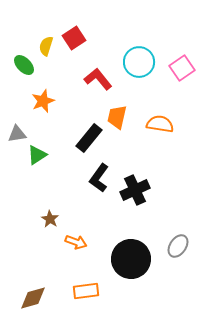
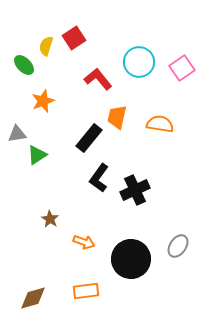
orange arrow: moved 8 px right
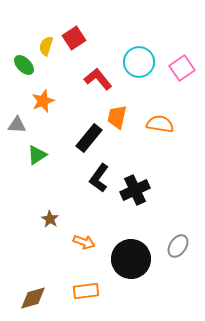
gray triangle: moved 9 px up; rotated 12 degrees clockwise
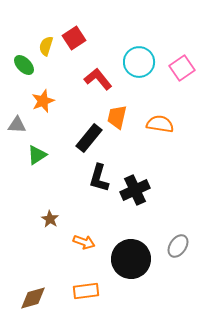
black L-shape: rotated 20 degrees counterclockwise
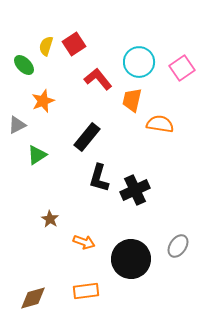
red square: moved 6 px down
orange trapezoid: moved 15 px right, 17 px up
gray triangle: rotated 30 degrees counterclockwise
black rectangle: moved 2 px left, 1 px up
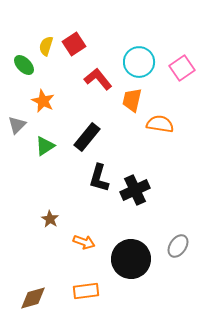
orange star: rotated 25 degrees counterclockwise
gray triangle: rotated 18 degrees counterclockwise
green triangle: moved 8 px right, 9 px up
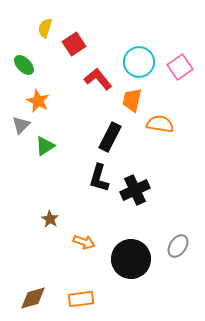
yellow semicircle: moved 1 px left, 18 px up
pink square: moved 2 px left, 1 px up
orange star: moved 5 px left
gray triangle: moved 4 px right
black rectangle: moved 23 px right; rotated 12 degrees counterclockwise
orange rectangle: moved 5 px left, 8 px down
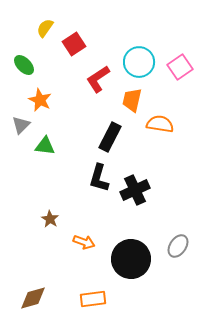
yellow semicircle: rotated 18 degrees clockwise
red L-shape: rotated 84 degrees counterclockwise
orange star: moved 2 px right, 1 px up
green triangle: rotated 40 degrees clockwise
orange rectangle: moved 12 px right
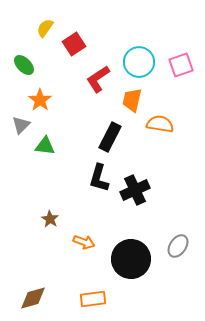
pink square: moved 1 px right, 2 px up; rotated 15 degrees clockwise
orange star: rotated 10 degrees clockwise
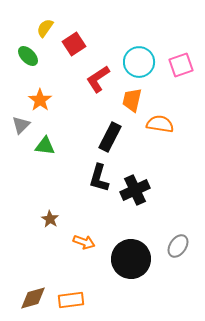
green ellipse: moved 4 px right, 9 px up
orange rectangle: moved 22 px left, 1 px down
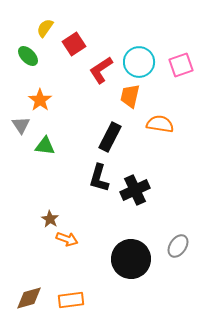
red L-shape: moved 3 px right, 9 px up
orange trapezoid: moved 2 px left, 4 px up
gray triangle: rotated 18 degrees counterclockwise
orange arrow: moved 17 px left, 3 px up
brown diamond: moved 4 px left
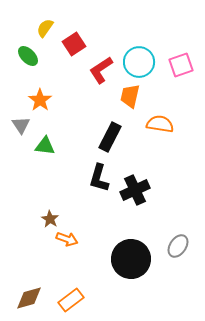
orange rectangle: rotated 30 degrees counterclockwise
